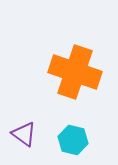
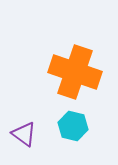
cyan hexagon: moved 14 px up
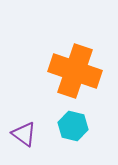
orange cross: moved 1 px up
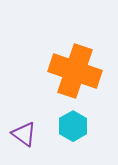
cyan hexagon: rotated 16 degrees clockwise
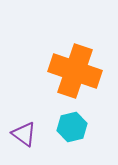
cyan hexagon: moved 1 px left, 1 px down; rotated 16 degrees clockwise
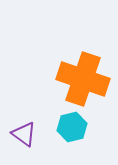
orange cross: moved 8 px right, 8 px down
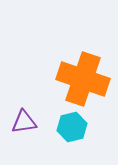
purple triangle: moved 12 px up; rotated 44 degrees counterclockwise
